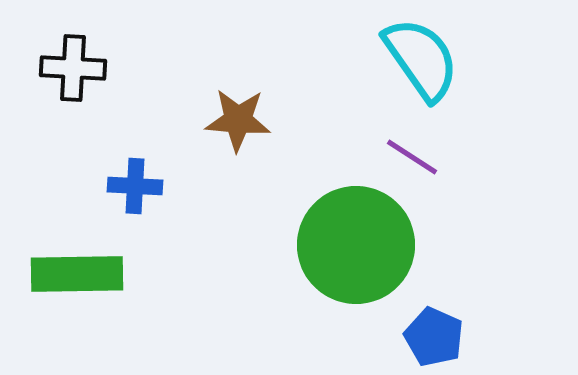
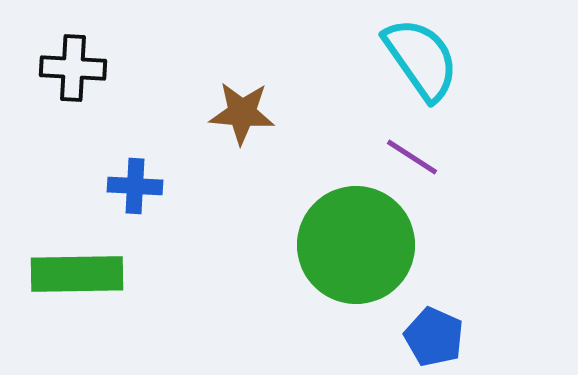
brown star: moved 4 px right, 7 px up
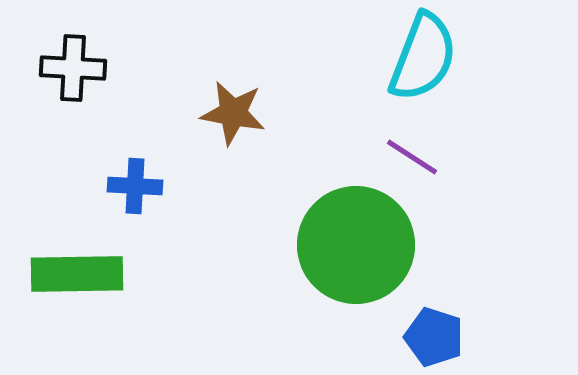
cyan semicircle: moved 2 px right, 2 px up; rotated 56 degrees clockwise
brown star: moved 9 px left; rotated 6 degrees clockwise
blue pentagon: rotated 6 degrees counterclockwise
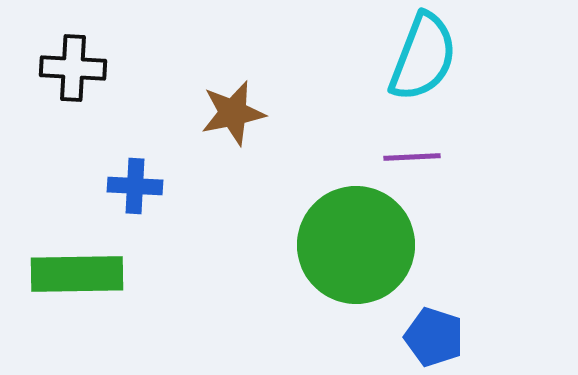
brown star: rotated 22 degrees counterclockwise
purple line: rotated 36 degrees counterclockwise
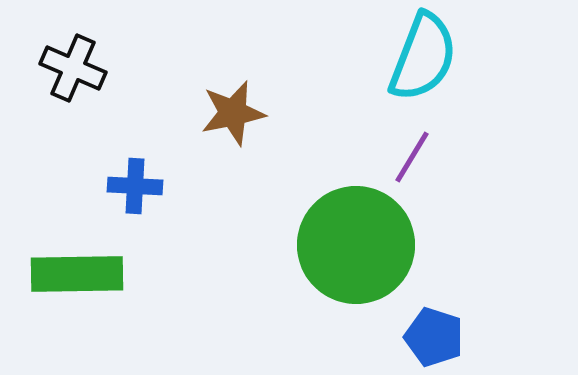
black cross: rotated 20 degrees clockwise
purple line: rotated 56 degrees counterclockwise
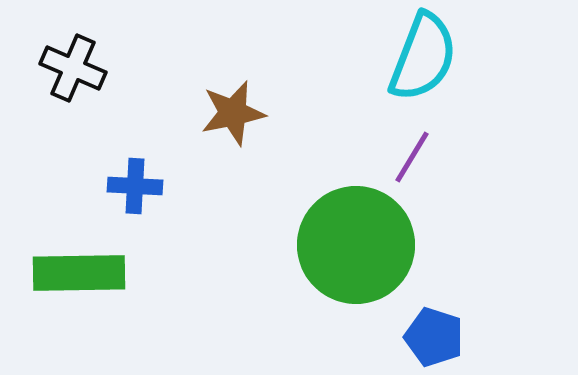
green rectangle: moved 2 px right, 1 px up
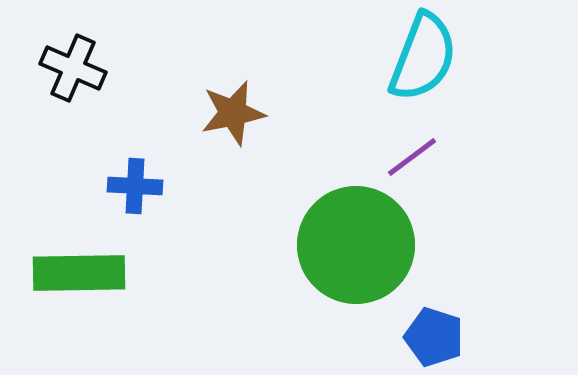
purple line: rotated 22 degrees clockwise
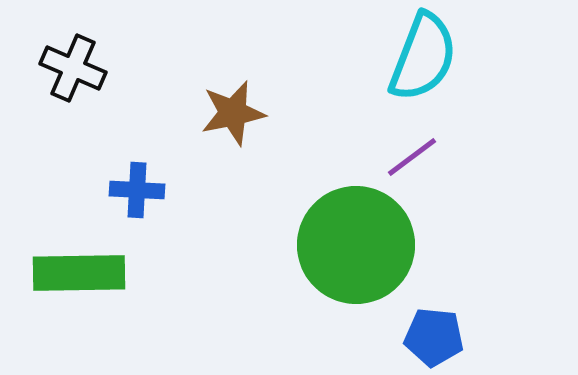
blue cross: moved 2 px right, 4 px down
blue pentagon: rotated 12 degrees counterclockwise
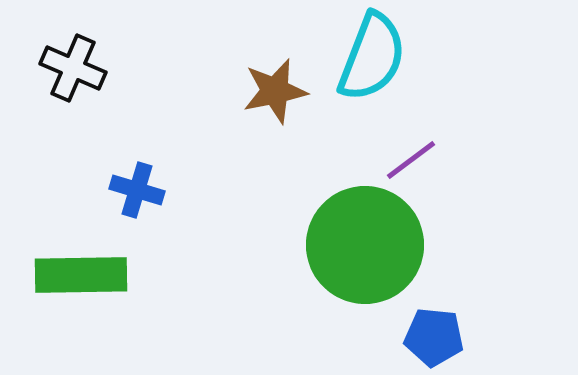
cyan semicircle: moved 51 px left
brown star: moved 42 px right, 22 px up
purple line: moved 1 px left, 3 px down
blue cross: rotated 14 degrees clockwise
green circle: moved 9 px right
green rectangle: moved 2 px right, 2 px down
